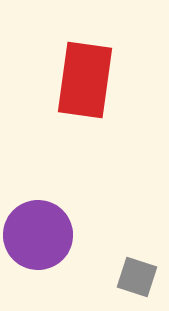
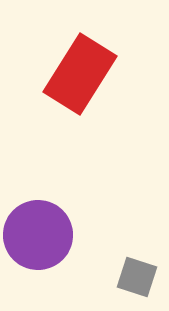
red rectangle: moved 5 px left, 6 px up; rotated 24 degrees clockwise
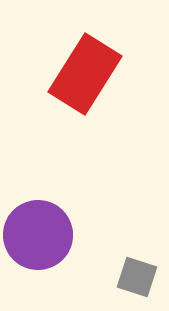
red rectangle: moved 5 px right
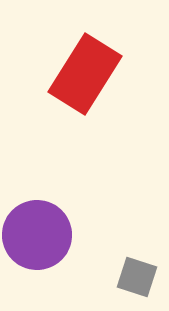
purple circle: moved 1 px left
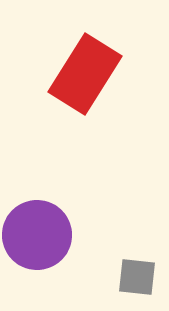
gray square: rotated 12 degrees counterclockwise
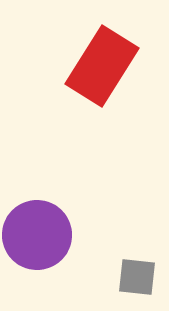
red rectangle: moved 17 px right, 8 px up
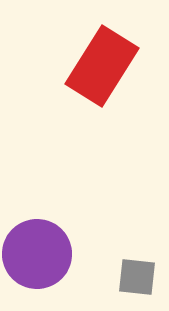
purple circle: moved 19 px down
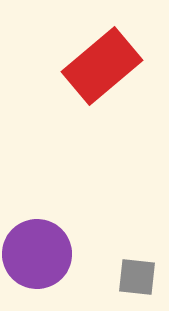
red rectangle: rotated 18 degrees clockwise
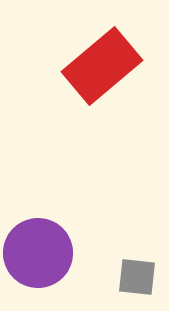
purple circle: moved 1 px right, 1 px up
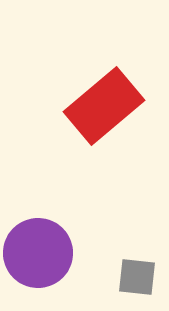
red rectangle: moved 2 px right, 40 px down
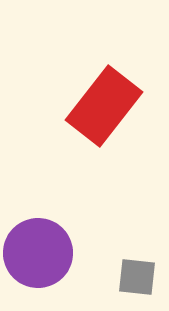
red rectangle: rotated 12 degrees counterclockwise
